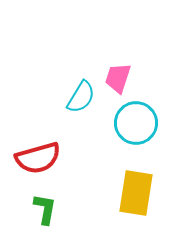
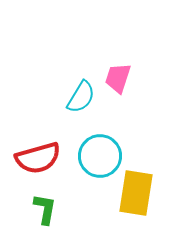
cyan circle: moved 36 px left, 33 px down
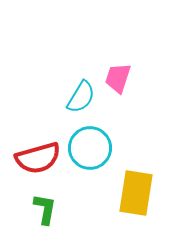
cyan circle: moved 10 px left, 8 px up
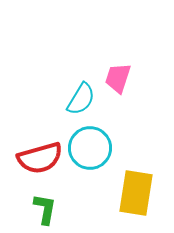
cyan semicircle: moved 2 px down
red semicircle: moved 2 px right
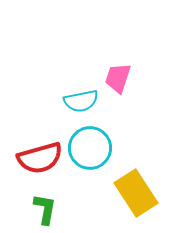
cyan semicircle: moved 2 px down; rotated 48 degrees clockwise
yellow rectangle: rotated 42 degrees counterclockwise
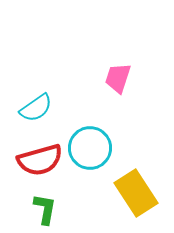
cyan semicircle: moved 45 px left, 7 px down; rotated 24 degrees counterclockwise
red semicircle: moved 2 px down
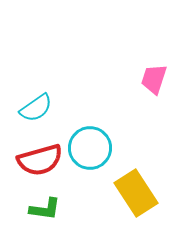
pink trapezoid: moved 36 px right, 1 px down
green L-shape: rotated 88 degrees clockwise
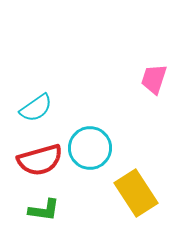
green L-shape: moved 1 px left, 1 px down
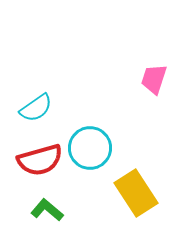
green L-shape: moved 3 px right; rotated 148 degrees counterclockwise
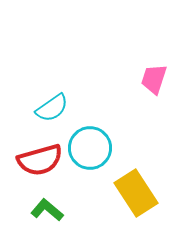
cyan semicircle: moved 16 px right
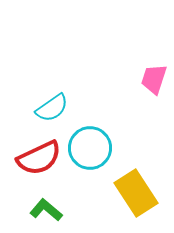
red semicircle: moved 1 px left, 2 px up; rotated 9 degrees counterclockwise
green L-shape: moved 1 px left
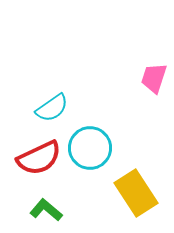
pink trapezoid: moved 1 px up
